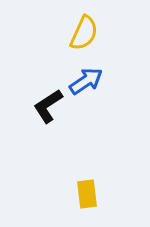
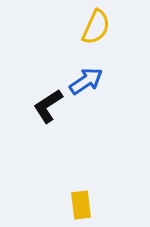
yellow semicircle: moved 12 px right, 6 px up
yellow rectangle: moved 6 px left, 11 px down
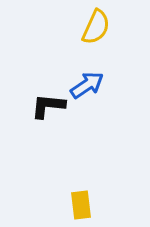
blue arrow: moved 1 px right, 4 px down
black L-shape: rotated 39 degrees clockwise
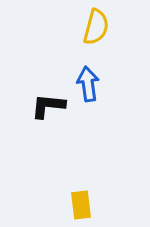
yellow semicircle: rotated 9 degrees counterclockwise
blue arrow: moved 1 px right, 1 px up; rotated 64 degrees counterclockwise
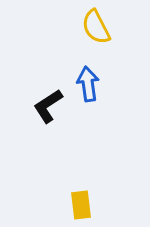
yellow semicircle: rotated 138 degrees clockwise
black L-shape: rotated 39 degrees counterclockwise
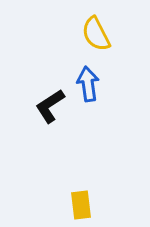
yellow semicircle: moved 7 px down
black L-shape: moved 2 px right
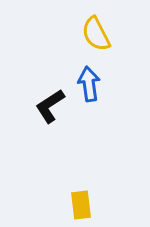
blue arrow: moved 1 px right
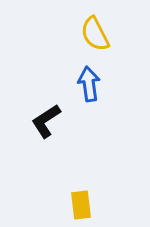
yellow semicircle: moved 1 px left
black L-shape: moved 4 px left, 15 px down
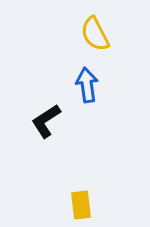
blue arrow: moved 2 px left, 1 px down
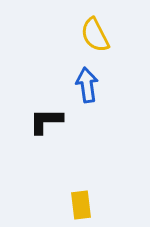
yellow semicircle: moved 1 px down
black L-shape: rotated 33 degrees clockwise
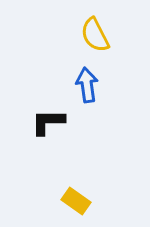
black L-shape: moved 2 px right, 1 px down
yellow rectangle: moved 5 px left, 4 px up; rotated 48 degrees counterclockwise
